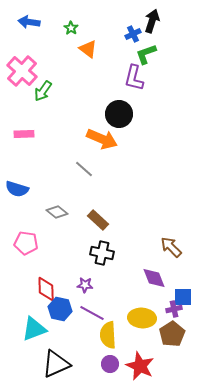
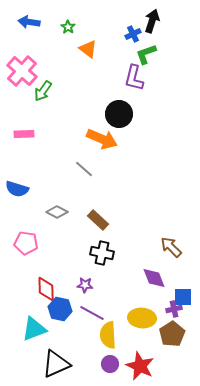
green star: moved 3 px left, 1 px up
gray diamond: rotated 10 degrees counterclockwise
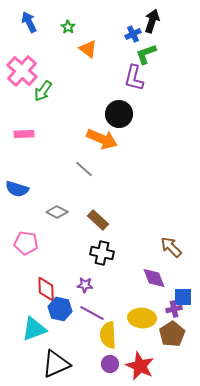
blue arrow: rotated 55 degrees clockwise
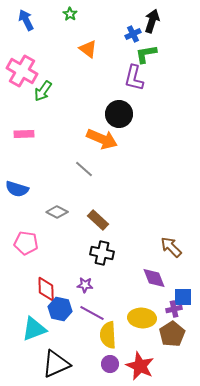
blue arrow: moved 3 px left, 2 px up
green star: moved 2 px right, 13 px up
green L-shape: rotated 10 degrees clockwise
pink cross: rotated 12 degrees counterclockwise
